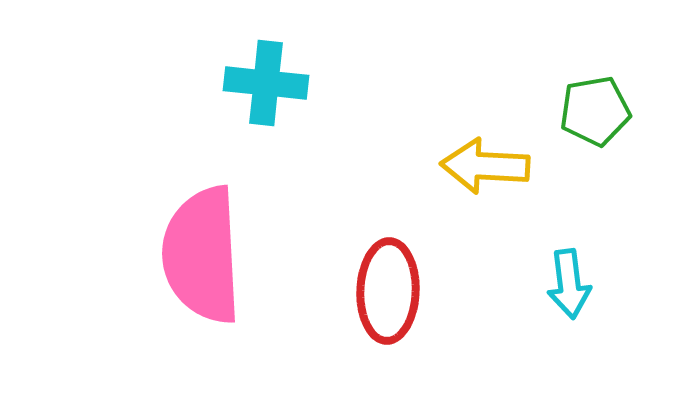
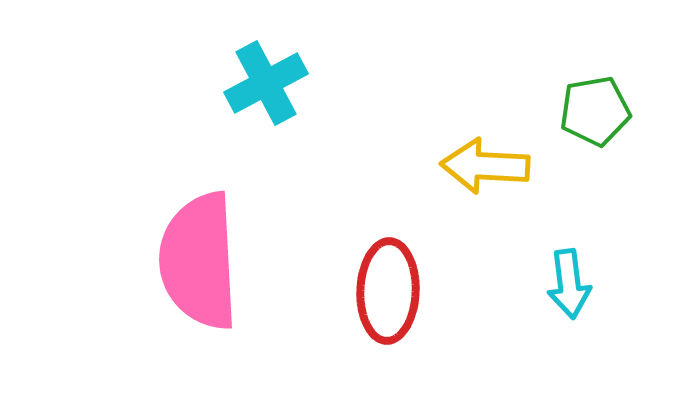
cyan cross: rotated 34 degrees counterclockwise
pink semicircle: moved 3 px left, 6 px down
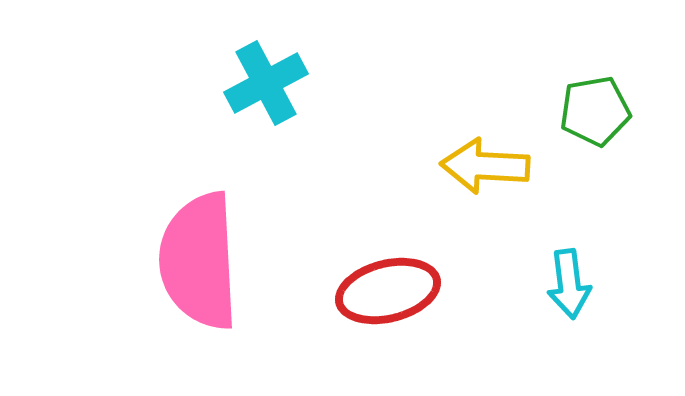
red ellipse: rotated 74 degrees clockwise
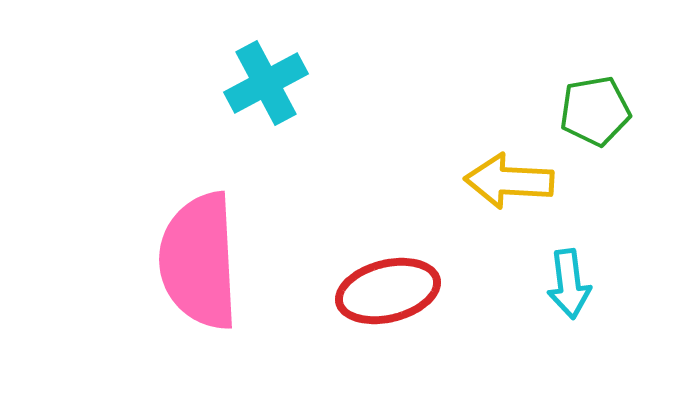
yellow arrow: moved 24 px right, 15 px down
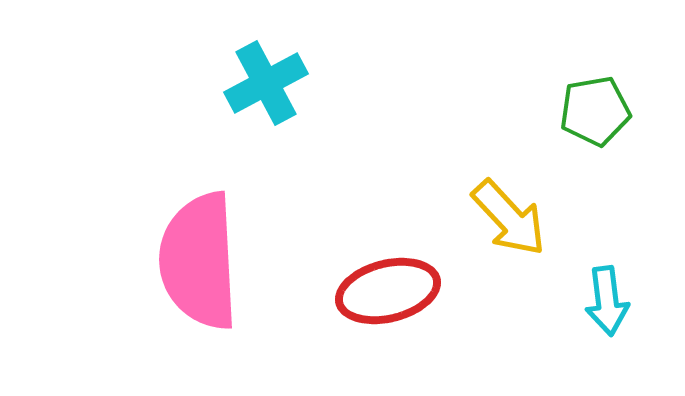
yellow arrow: moved 37 px down; rotated 136 degrees counterclockwise
cyan arrow: moved 38 px right, 17 px down
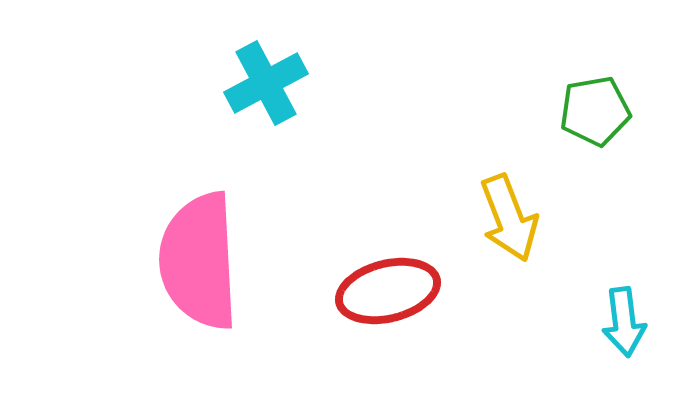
yellow arrow: rotated 22 degrees clockwise
cyan arrow: moved 17 px right, 21 px down
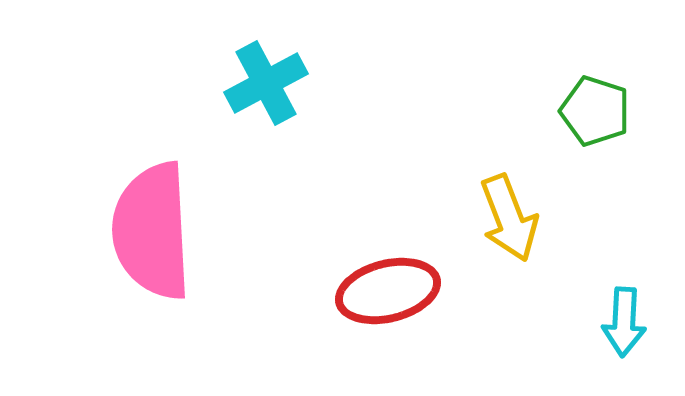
green pentagon: rotated 28 degrees clockwise
pink semicircle: moved 47 px left, 30 px up
cyan arrow: rotated 10 degrees clockwise
